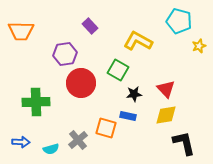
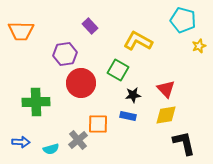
cyan pentagon: moved 4 px right, 1 px up
black star: moved 1 px left, 1 px down
orange square: moved 8 px left, 4 px up; rotated 15 degrees counterclockwise
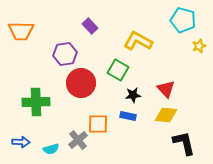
yellow diamond: rotated 15 degrees clockwise
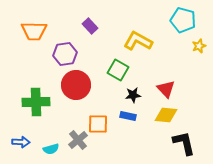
orange trapezoid: moved 13 px right
red circle: moved 5 px left, 2 px down
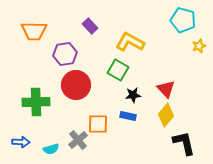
yellow L-shape: moved 8 px left, 1 px down
yellow diamond: rotated 55 degrees counterclockwise
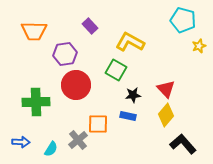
green square: moved 2 px left
black L-shape: moved 1 px left, 1 px down; rotated 28 degrees counterclockwise
cyan semicircle: rotated 42 degrees counterclockwise
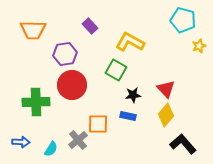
orange trapezoid: moved 1 px left, 1 px up
red circle: moved 4 px left
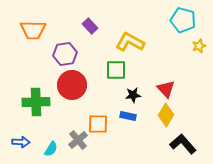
green square: rotated 30 degrees counterclockwise
yellow diamond: rotated 10 degrees counterclockwise
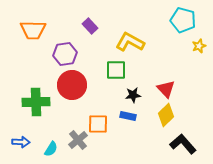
yellow diamond: rotated 15 degrees clockwise
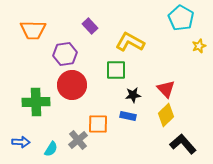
cyan pentagon: moved 2 px left, 2 px up; rotated 15 degrees clockwise
